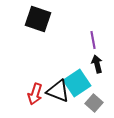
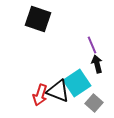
purple line: moved 1 px left, 5 px down; rotated 12 degrees counterclockwise
red arrow: moved 5 px right, 1 px down
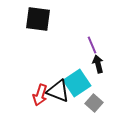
black square: rotated 12 degrees counterclockwise
black arrow: moved 1 px right
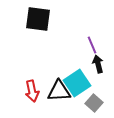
black triangle: moved 1 px right; rotated 25 degrees counterclockwise
red arrow: moved 8 px left, 4 px up; rotated 30 degrees counterclockwise
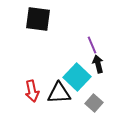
cyan square: moved 6 px up; rotated 12 degrees counterclockwise
black triangle: moved 2 px down
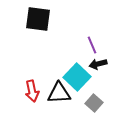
black arrow: rotated 90 degrees counterclockwise
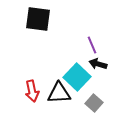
black arrow: rotated 30 degrees clockwise
